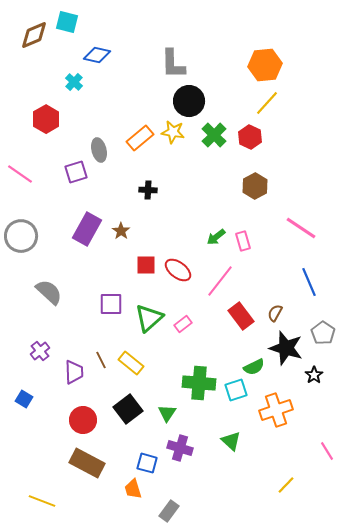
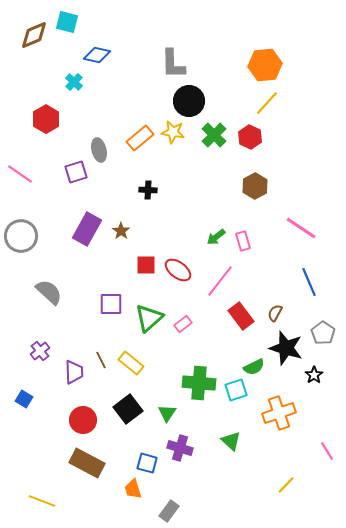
orange cross at (276, 410): moved 3 px right, 3 px down
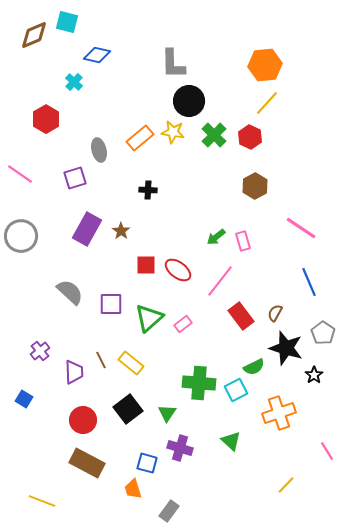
purple square at (76, 172): moved 1 px left, 6 px down
gray semicircle at (49, 292): moved 21 px right
cyan square at (236, 390): rotated 10 degrees counterclockwise
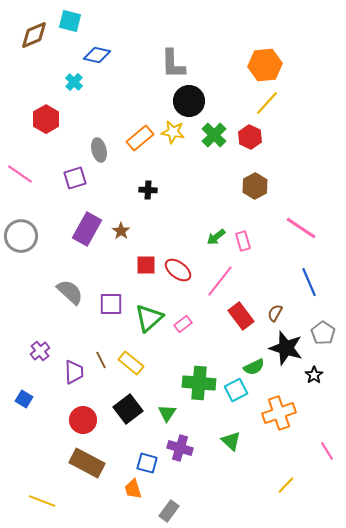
cyan square at (67, 22): moved 3 px right, 1 px up
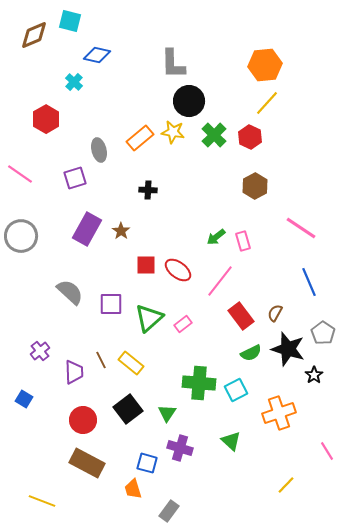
black star at (286, 348): moved 2 px right, 1 px down
green semicircle at (254, 367): moved 3 px left, 14 px up
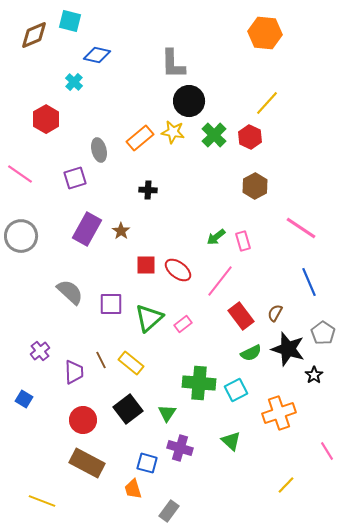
orange hexagon at (265, 65): moved 32 px up; rotated 12 degrees clockwise
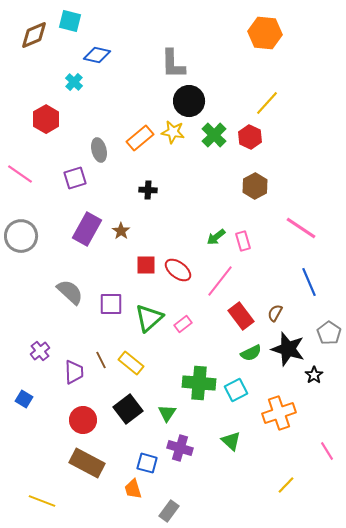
gray pentagon at (323, 333): moved 6 px right
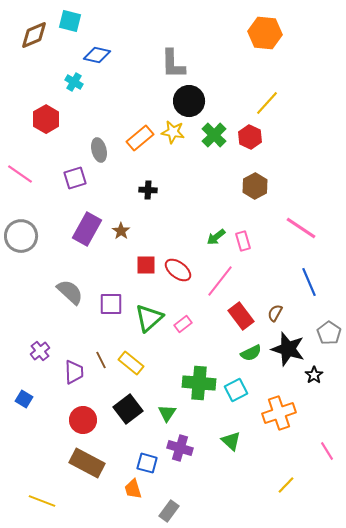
cyan cross at (74, 82): rotated 12 degrees counterclockwise
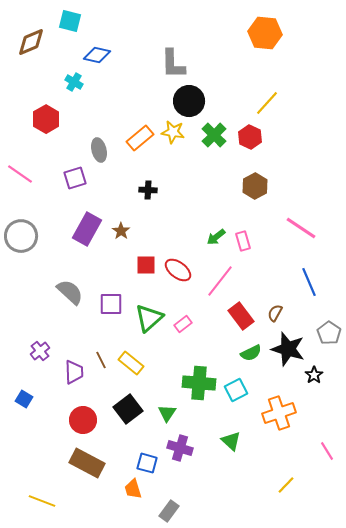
brown diamond at (34, 35): moved 3 px left, 7 px down
